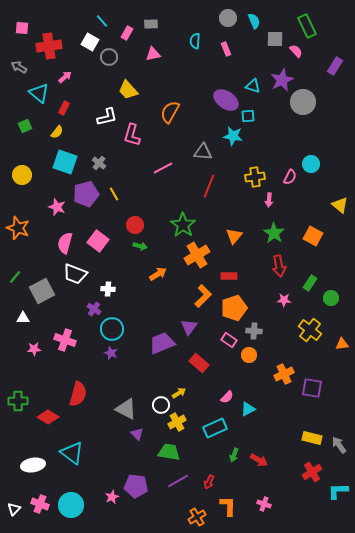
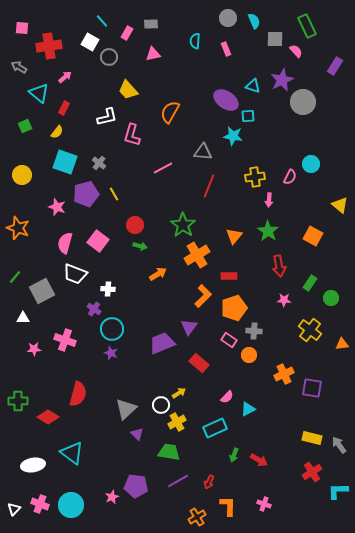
green star at (274, 233): moved 6 px left, 2 px up
gray triangle at (126, 409): rotated 50 degrees clockwise
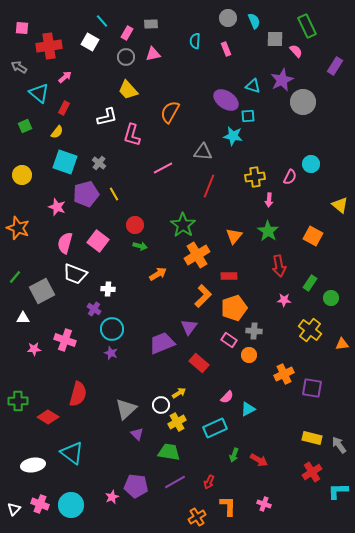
gray circle at (109, 57): moved 17 px right
purple line at (178, 481): moved 3 px left, 1 px down
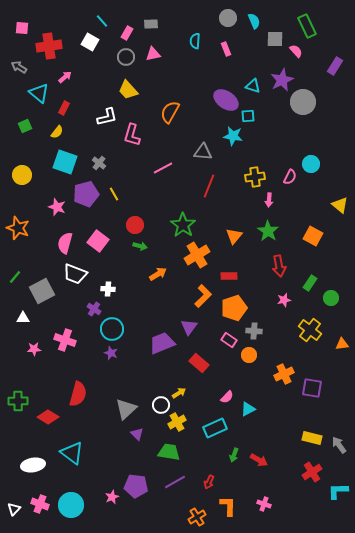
pink star at (284, 300): rotated 16 degrees counterclockwise
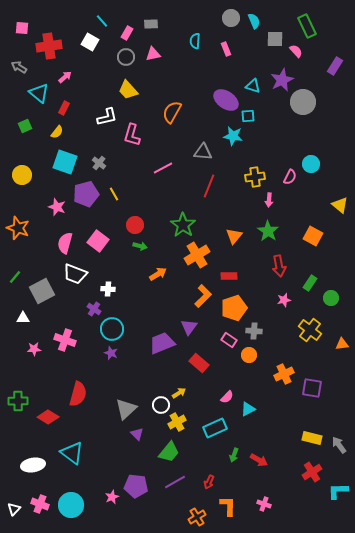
gray circle at (228, 18): moved 3 px right
orange semicircle at (170, 112): moved 2 px right
green trapezoid at (169, 452): rotated 120 degrees clockwise
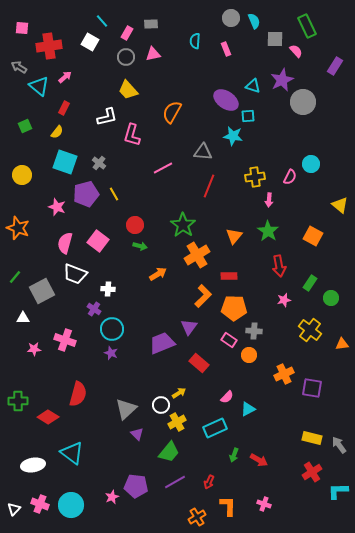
cyan triangle at (39, 93): moved 7 px up
orange pentagon at (234, 308): rotated 20 degrees clockwise
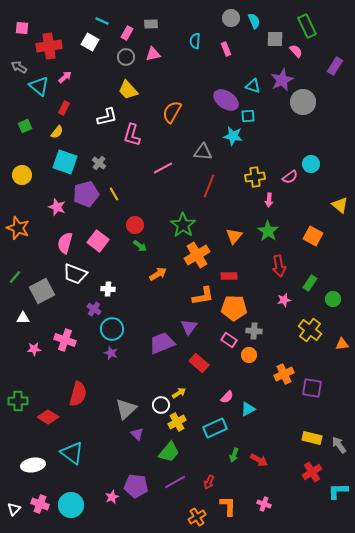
cyan line at (102, 21): rotated 24 degrees counterclockwise
pink semicircle at (290, 177): rotated 28 degrees clockwise
green arrow at (140, 246): rotated 24 degrees clockwise
orange L-shape at (203, 296): rotated 35 degrees clockwise
green circle at (331, 298): moved 2 px right, 1 px down
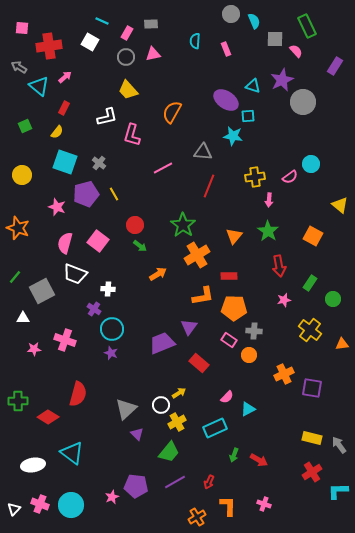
gray circle at (231, 18): moved 4 px up
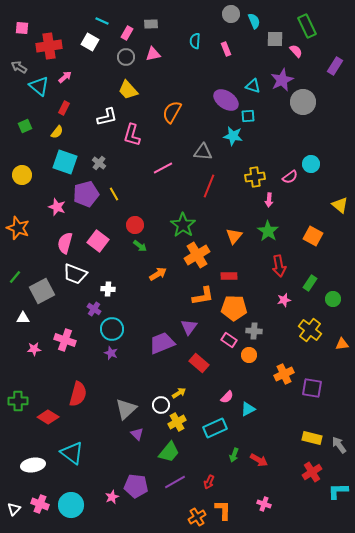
orange L-shape at (228, 506): moved 5 px left, 4 px down
